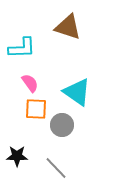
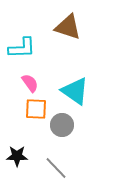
cyan triangle: moved 2 px left, 1 px up
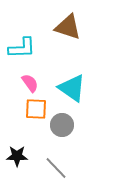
cyan triangle: moved 3 px left, 3 px up
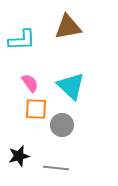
brown triangle: rotated 28 degrees counterclockwise
cyan L-shape: moved 8 px up
cyan triangle: moved 1 px left, 2 px up; rotated 8 degrees clockwise
black star: moved 2 px right; rotated 15 degrees counterclockwise
gray line: rotated 40 degrees counterclockwise
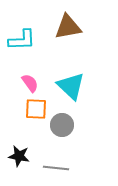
black star: rotated 25 degrees clockwise
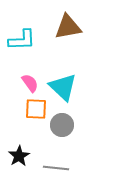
cyan triangle: moved 8 px left, 1 px down
black star: rotated 30 degrees clockwise
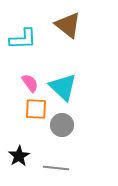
brown triangle: moved 2 px up; rotated 48 degrees clockwise
cyan L-shape: moved 1 px right, 1 px up
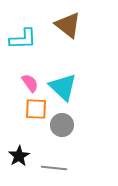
gray line: moved 2 px left
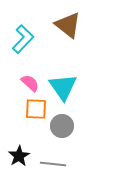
cyan L-shape: rotated 44 degrees counterclockwise
pink semicircle: rotated 12 degrees counterclockwise
cyan triangle: rotated 12 degrees clockwise
gray circle: moved 1 px down
gray line: moved 1 px left, 4 px up
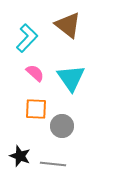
cyan L-shape: moved 4 px right, 1 px up
pink semicircle: moved 5 px right, 10 px up
cyan triangle: moved 8 px right, 9 px up
black star: moved 1 px right; rotated 20 degrees counterclockwise
